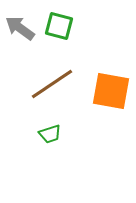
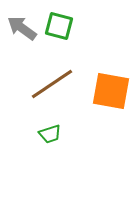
gray arrow: moved 2 px right
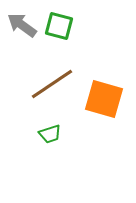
gray arrow: moved 3 px up
orange square: moved 7 px left, 8 px down; rotated 6 degrees clockwise
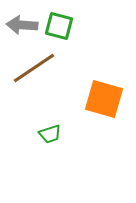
gray arrow: rotated 32 degrees counterclockwise
brown line: moved 18 px left, 16 px up
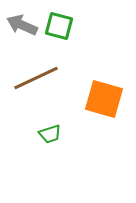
gray arrow: rotated 20 degrees clockwise
brown line: moved 2 px right, 10 px down; rotated 9 degrees clockwise
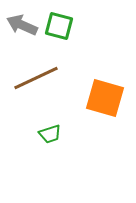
orange square: moved 1 px right, 1 px up
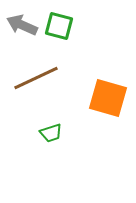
orange square: moved 3 px right
green trapezoid: moved 1 px right, 1 px up
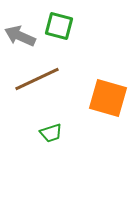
gray arrow: moved 2 px left, 11 px down
brown line: moved 1 px right, 1 px down
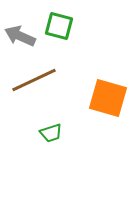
brown line: moved 3 px left, 1 px down
